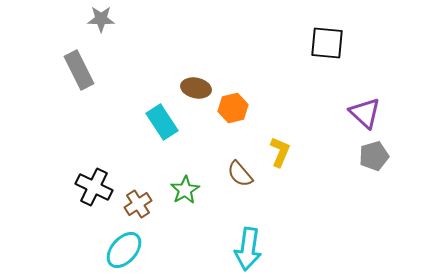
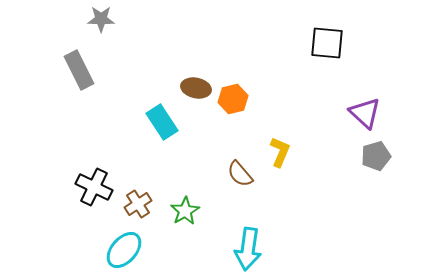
orange hexagon: moved 9 px up
gray pentagon: moved 2 px right
green star: moved 21 px down
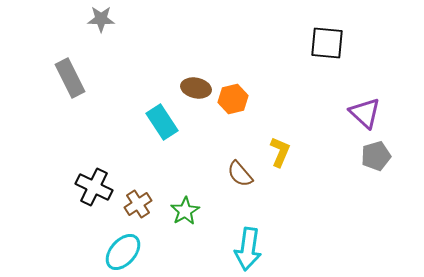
gray rectangle: moved 9 px left, 8 px down
cyan ellipse: moved 1 px left, 2 px down
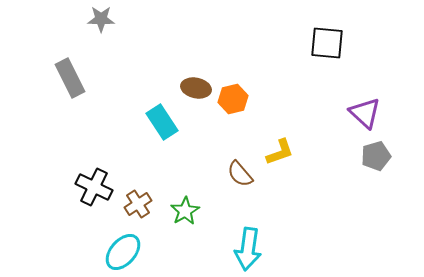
yellow L-shape: rotated 48 degrees clockwise
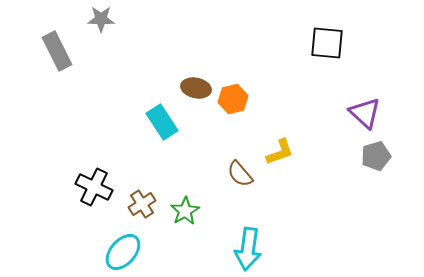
gray rectangle: moved 13 px left, 27 px up
brown cross: moved 4 px right
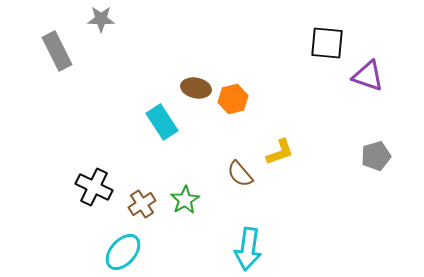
purple triangle: moved 3 px right, 37 px up; rotated 24 degrees counterclockwise
green star: moved 11 px up
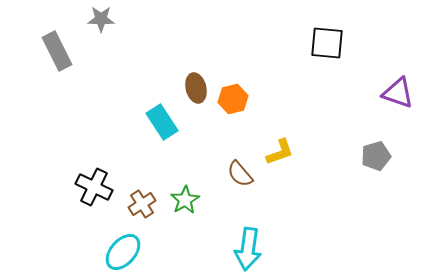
purple triangle: moved 30 px right, 17 px down
brown ellipse: rotated 64 degrees clockwise
